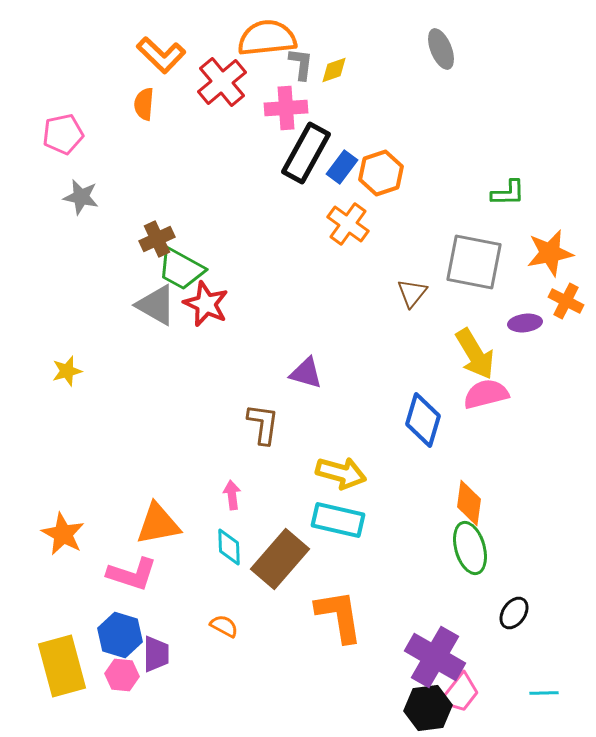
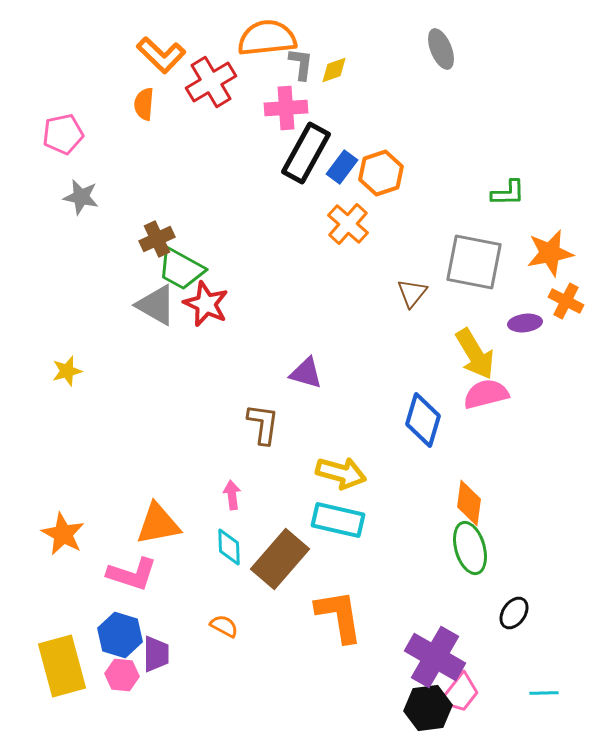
red cross at (222, 82): moved 11 px left; rotated 9 degrees clockwise
orange cross at (348, 224): rotated 6 degrees clockwise
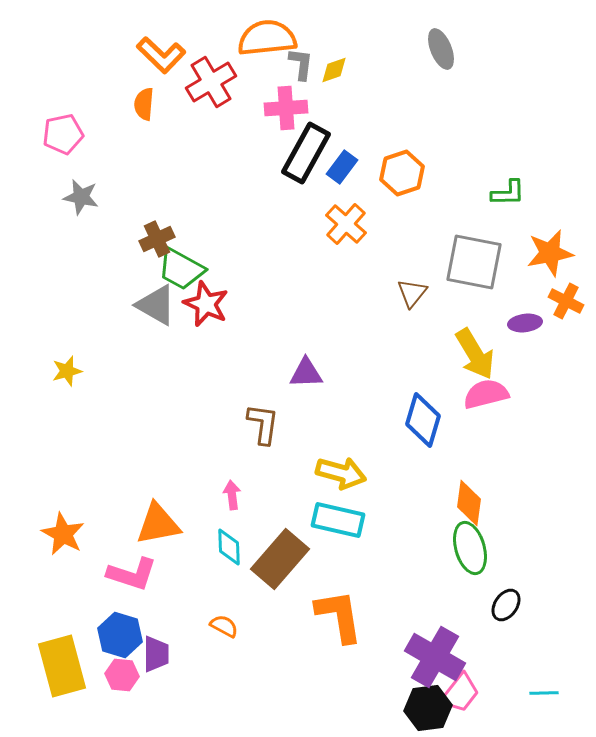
orange hexagon at (381, 173): moved 21 px right
orange cross at (348, 224): moved 2 px left
purple triangle at (306, 373): rotated 18 degrees counterclockwise
black ellipse at (514, 613): moved 8 px left, 8 px up
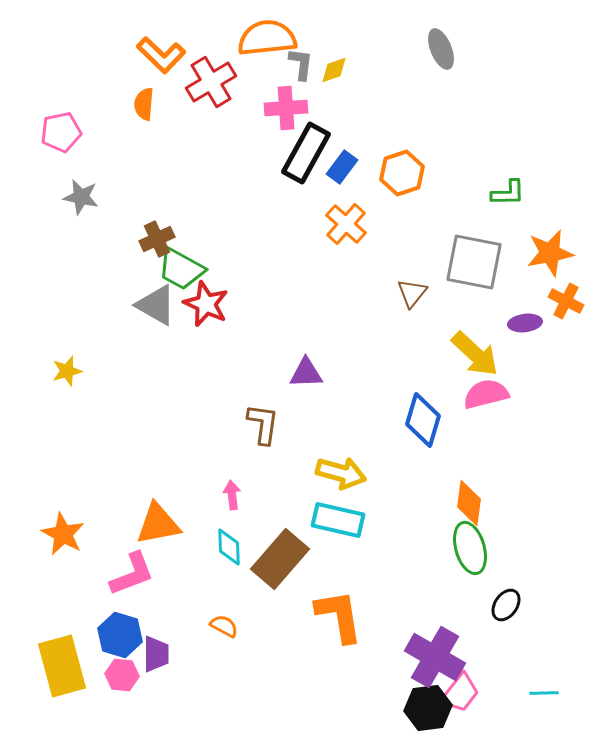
pink pentagon at (63, 134): moved 2 px left, 2 px up
yellow arrow at (475, 354): rotated 16 degrees counterclockwise
pink L-shape at (132, 574): rotated 39 degrees counterclockwise
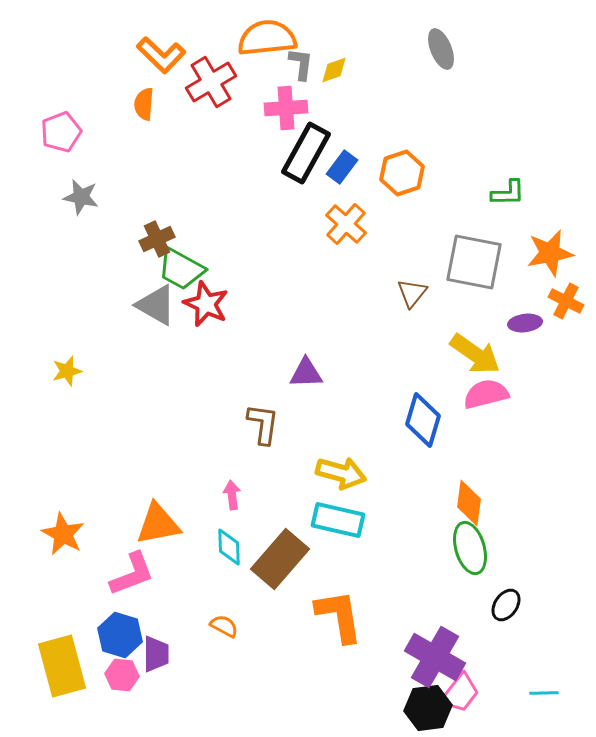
pink pentagon at (61, 132): rotated 9 degrees counterclockwise
yellow arrow at (475, 354): rotated 8 degrees counterclockwise
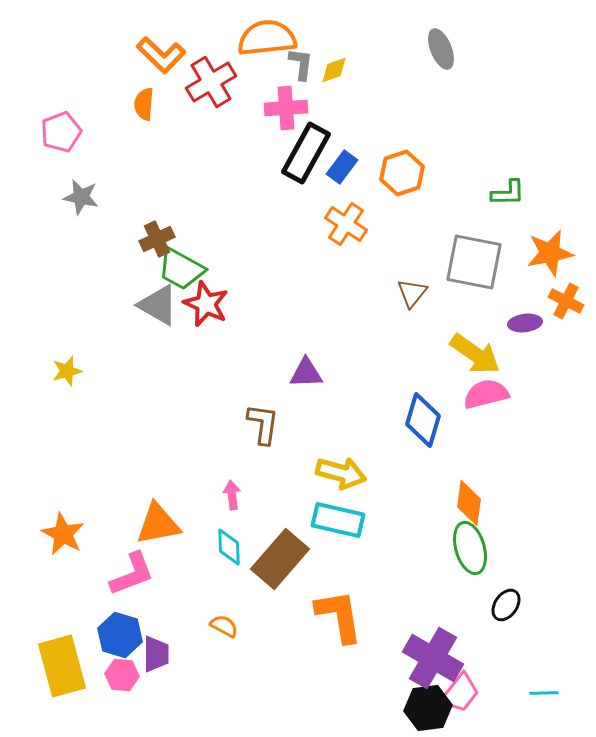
orange cross at (346, 224): rotated 9 degrees counterclockwise
gray triangle at (156, 305): moved 2 px right
purple cross at (435, 657): moved 2 px left, 1 px down
